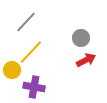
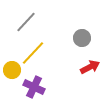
gray circle: moved 1 px right
yellow line: moved 2 px right, 1 px down
red arrow: moved 4 px right, 7 px down
purple cross: rotated 15 degrees clockwise
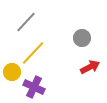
yellow circle: moved 2 px down
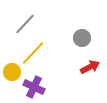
gray line: moved 1 px left, 2 px down
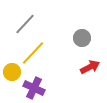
purple cross: moved 1 px down
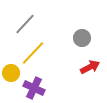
yellow circle: moved 1 px left, 1 px down
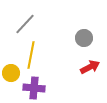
gray circle: moved 2 px right
yellow line: moved 2 px left, 2 px down; rotated 32 degrees counterclockwise
purple cross: rotated 20 degrees counterclockwise
